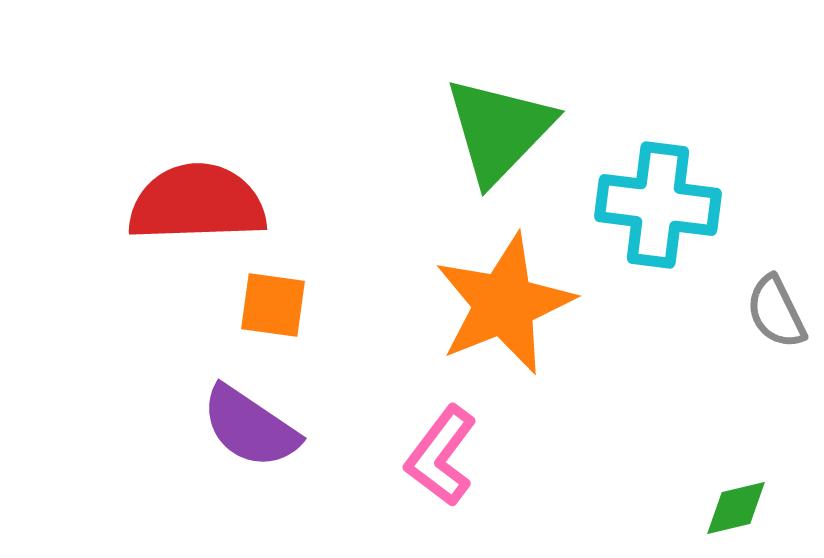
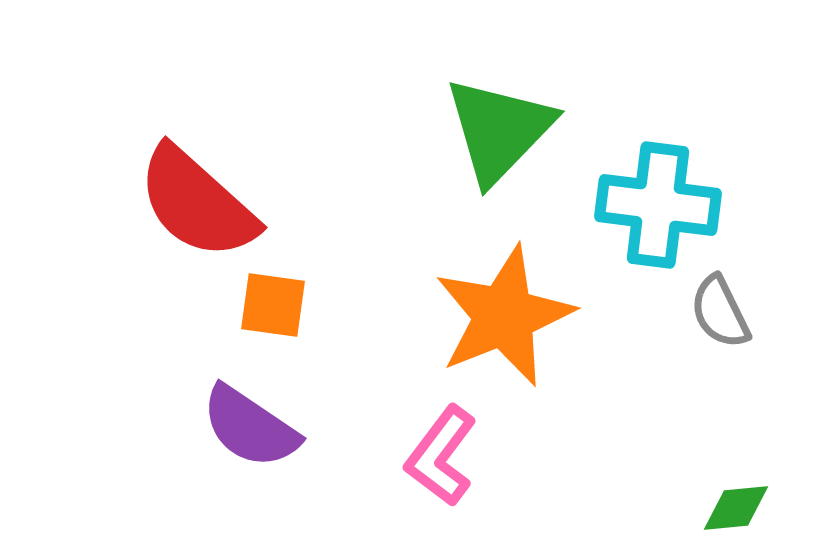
red semicircle: rotated 136 degrees counterclockwise
orange star: moved 12 px down
gray semicircle: moved 56 px left
green diamond: rotated 8 degrees clockwise
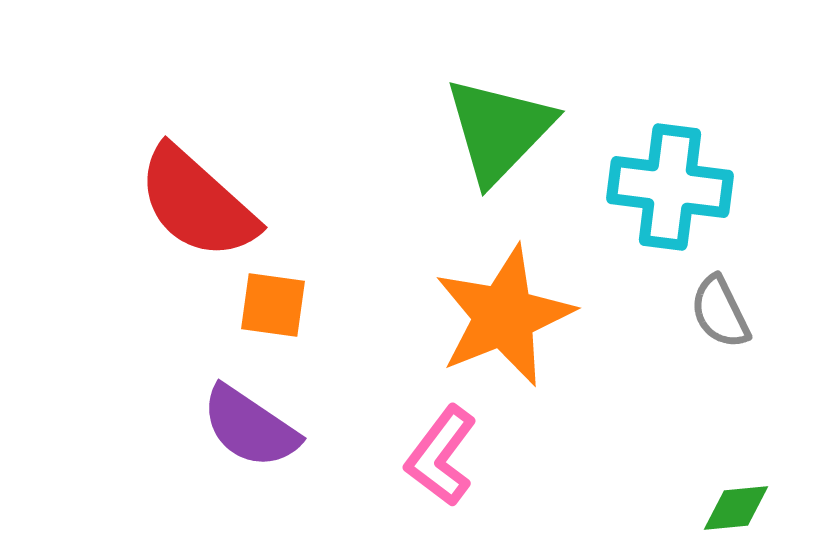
cyan cross: moved 12 px right, 18 px up
